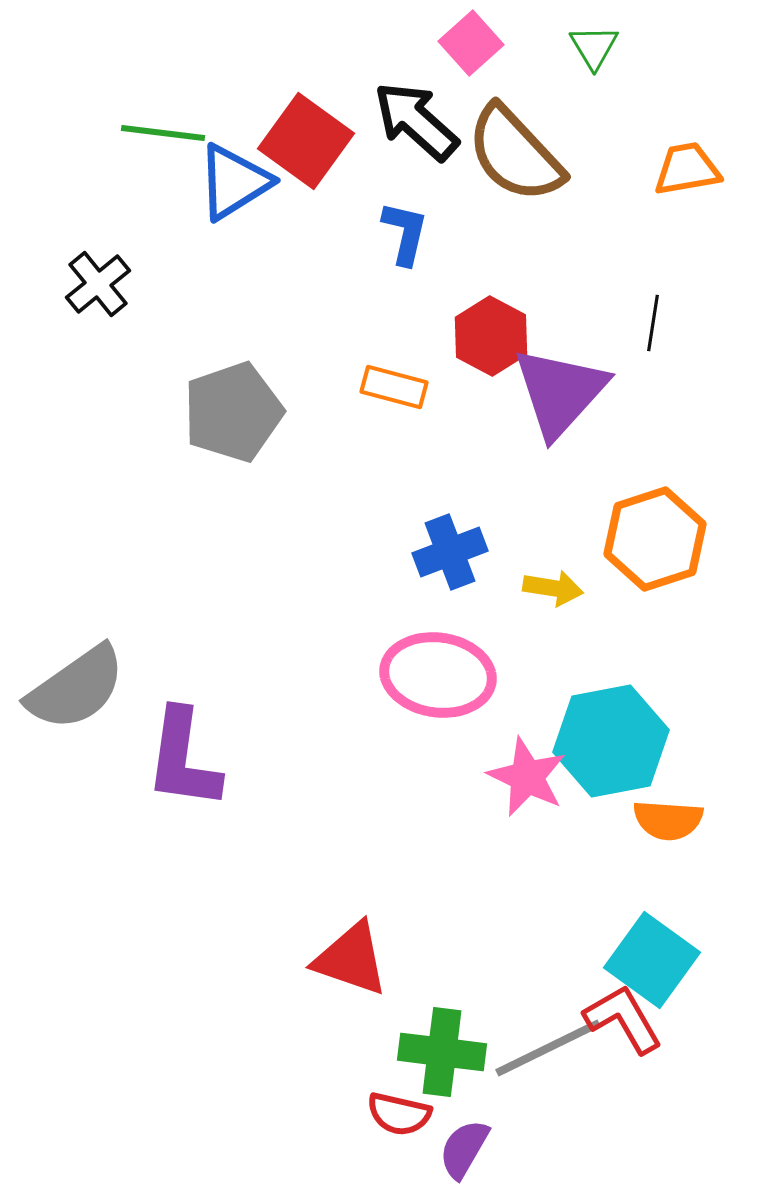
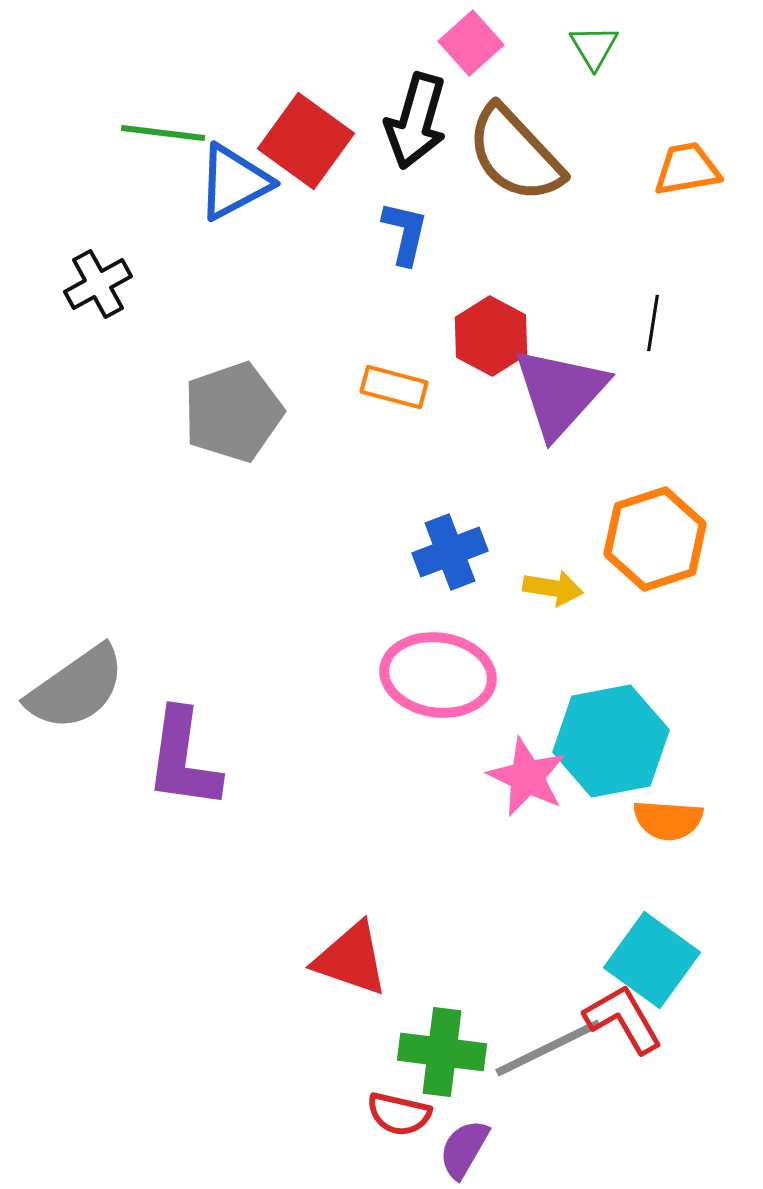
black arrow: rotated 116 degrees counterclockwise
blue triangle: rotated 4 degrees clockwise
black cross: rotated 10 degrees clockwise
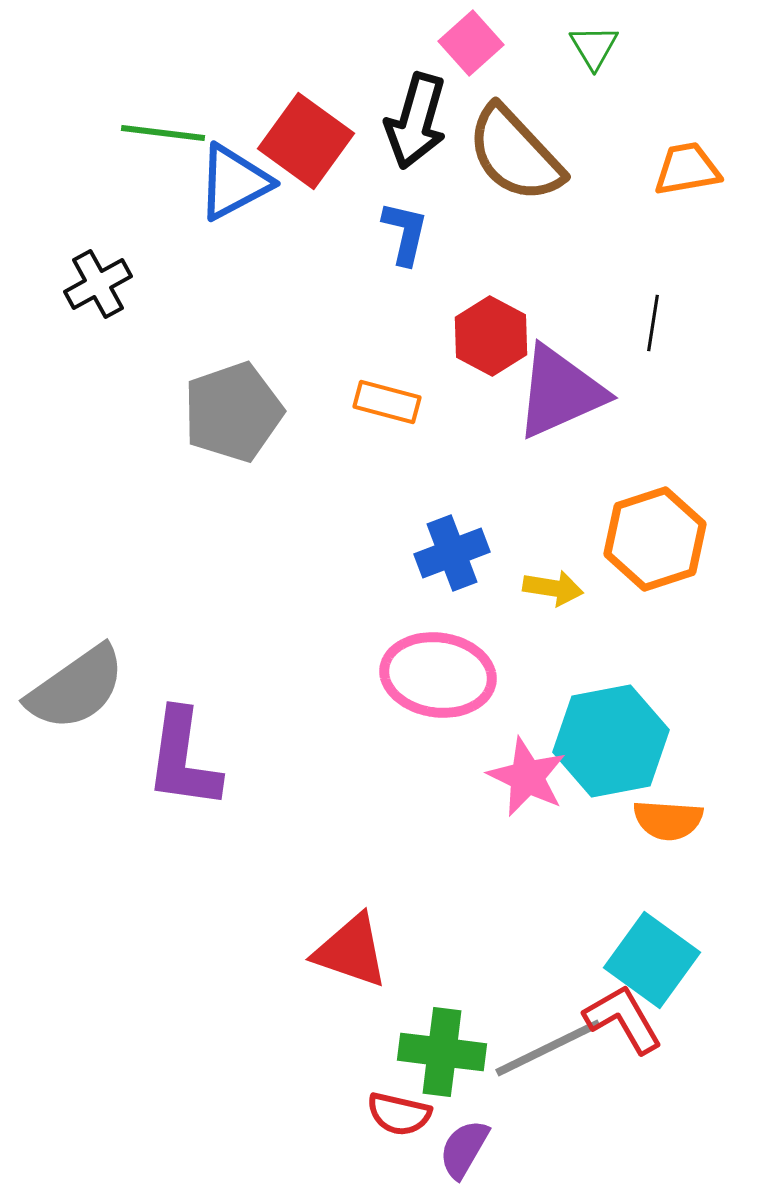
orange rectangle: moved 7 px left, 15 px down
purple triangle: rotated 24 degrees clockwise
blue cross: moved 2 px right, 1 px down
red triangle: moved 8 px up
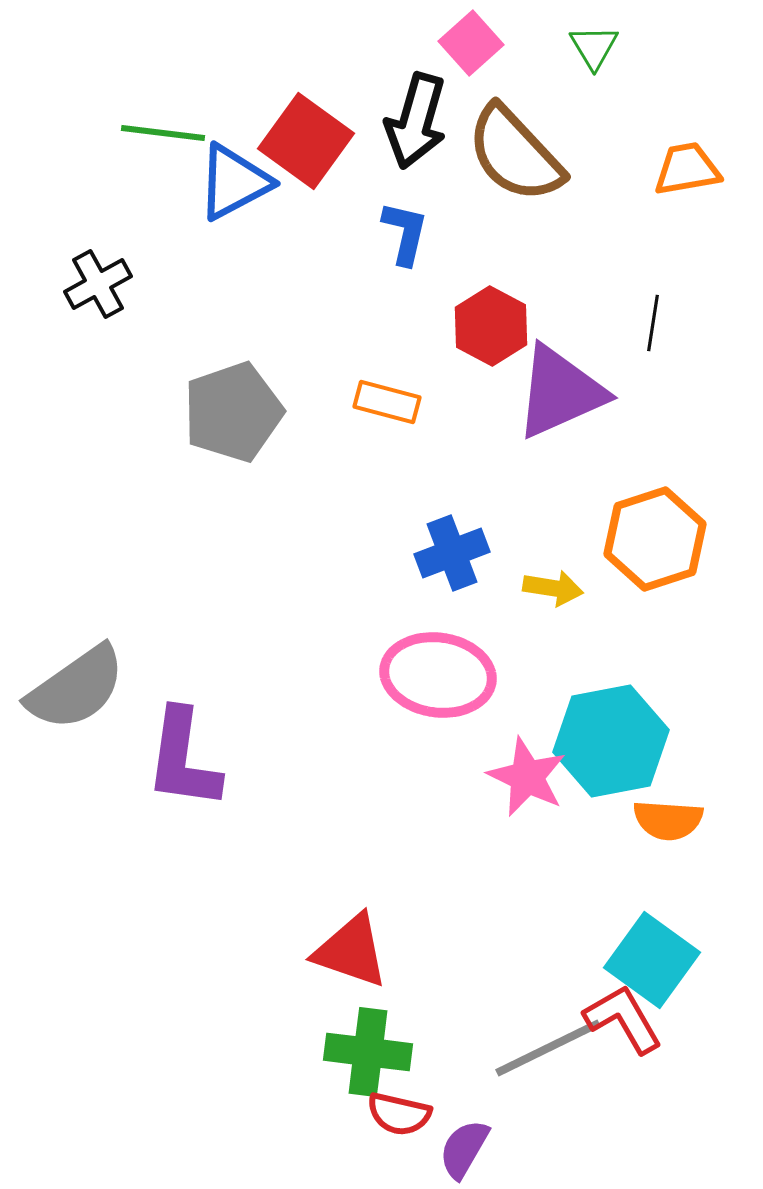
red hexagon: moved 10 px up
green cross: moved 74 px left
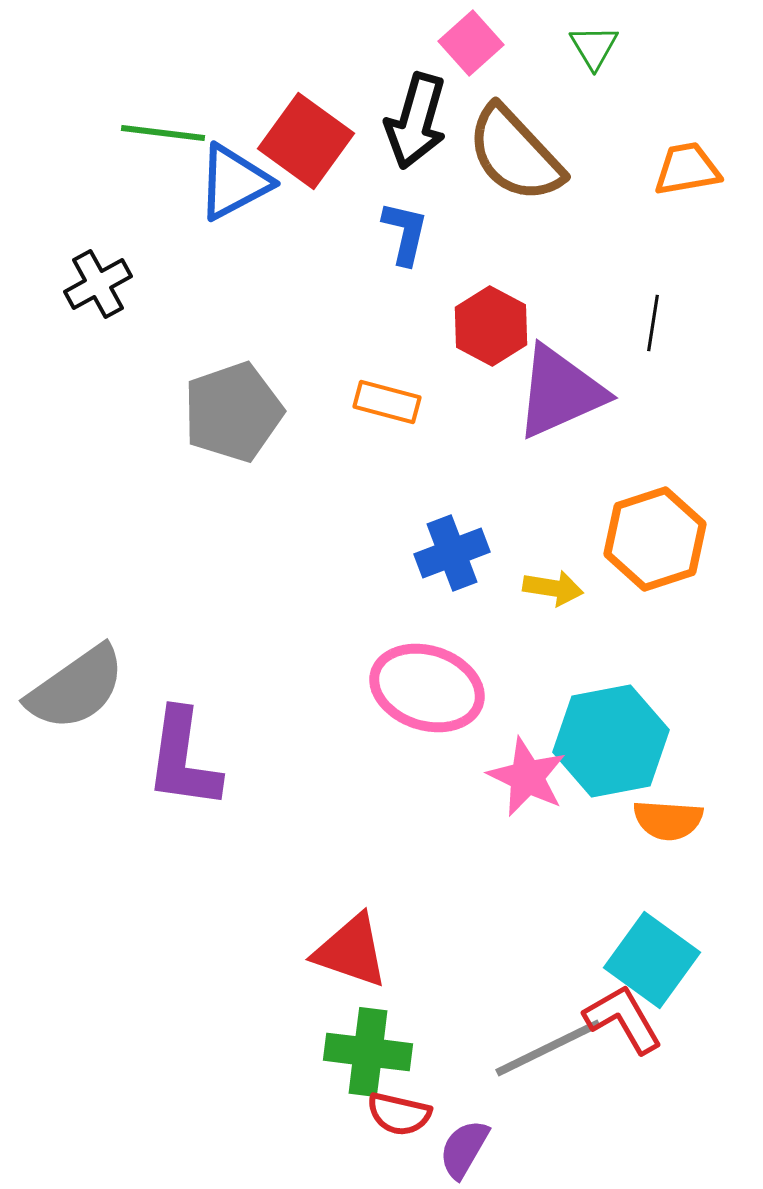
pink ellipse: moved 11 px left, 13 px down; rotated 10 degrees clockwise
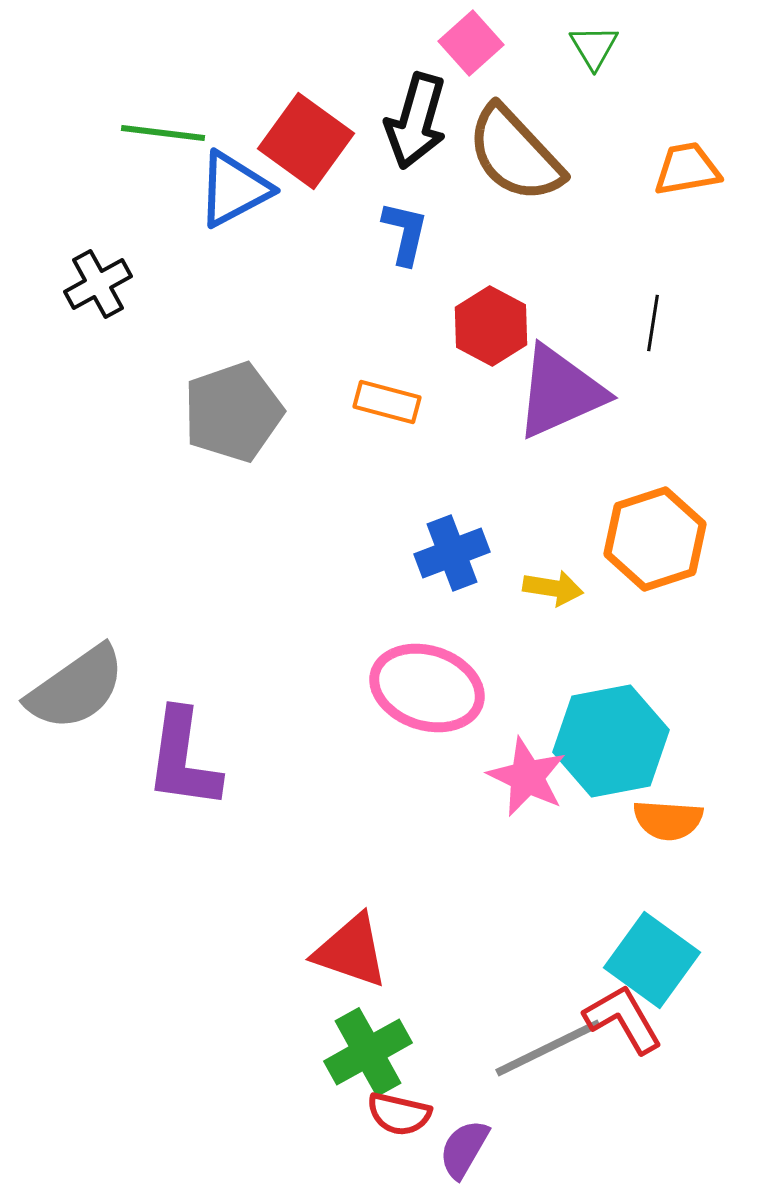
blue triangle: moved 7 px down
green cross: rotated 36 degrees counterclockwise
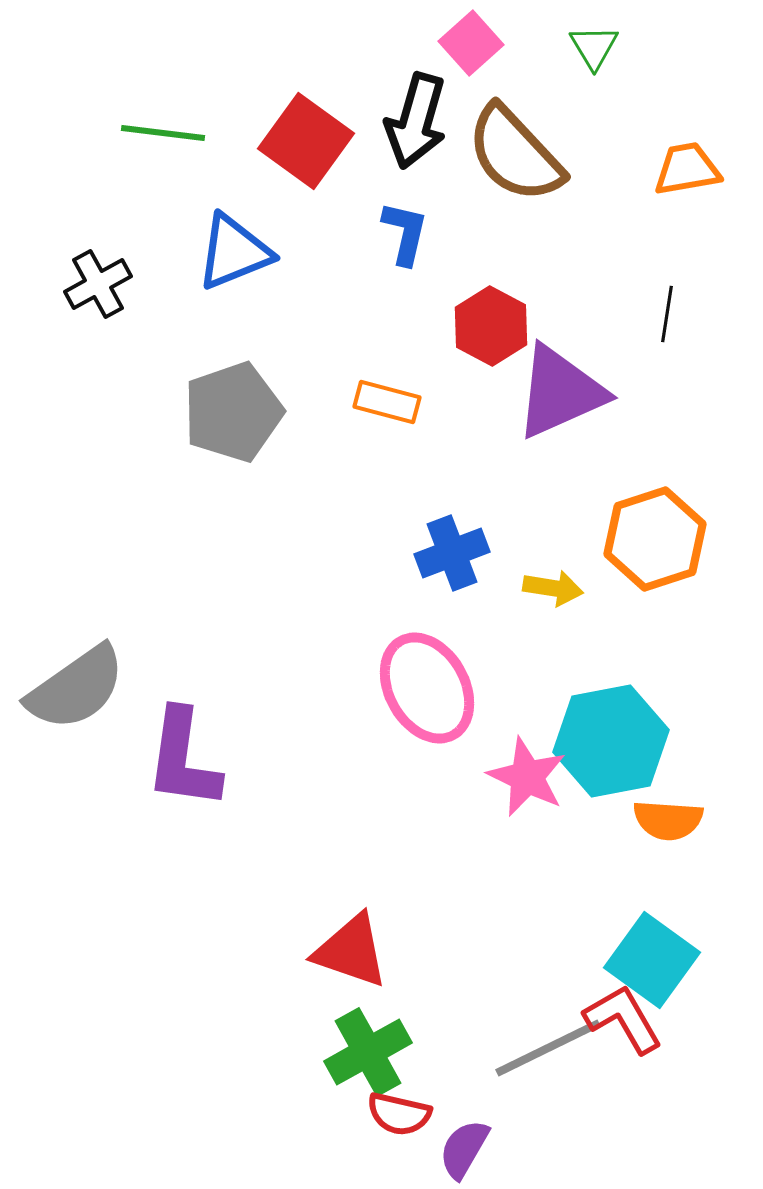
blue triangle: moved 63 px down; rotated 6 degrees clockwise
black line: moved 14 px right, 9 px up
pink ellipse: rotated 43 degrees clockwise
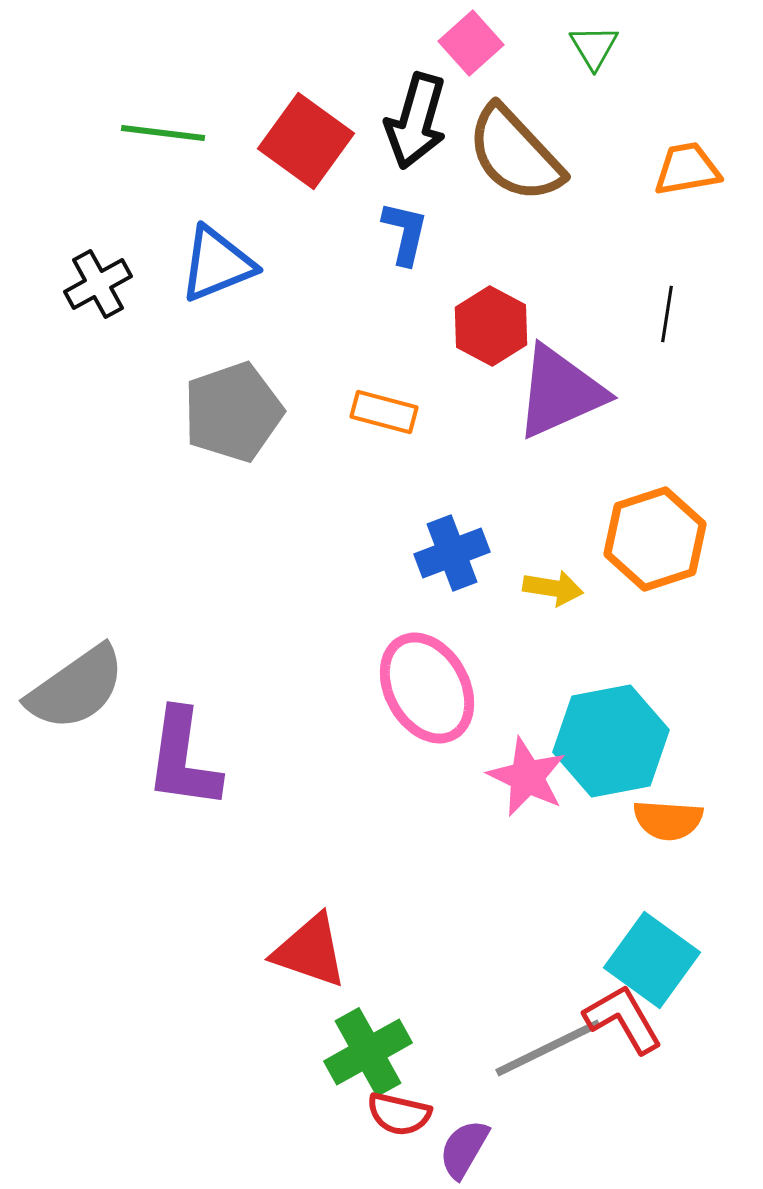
blue triangle: moved 17 px left, 12 px down
orange rectangle: moved 3 px left, 10 px down
red triangle: moved 41 px left
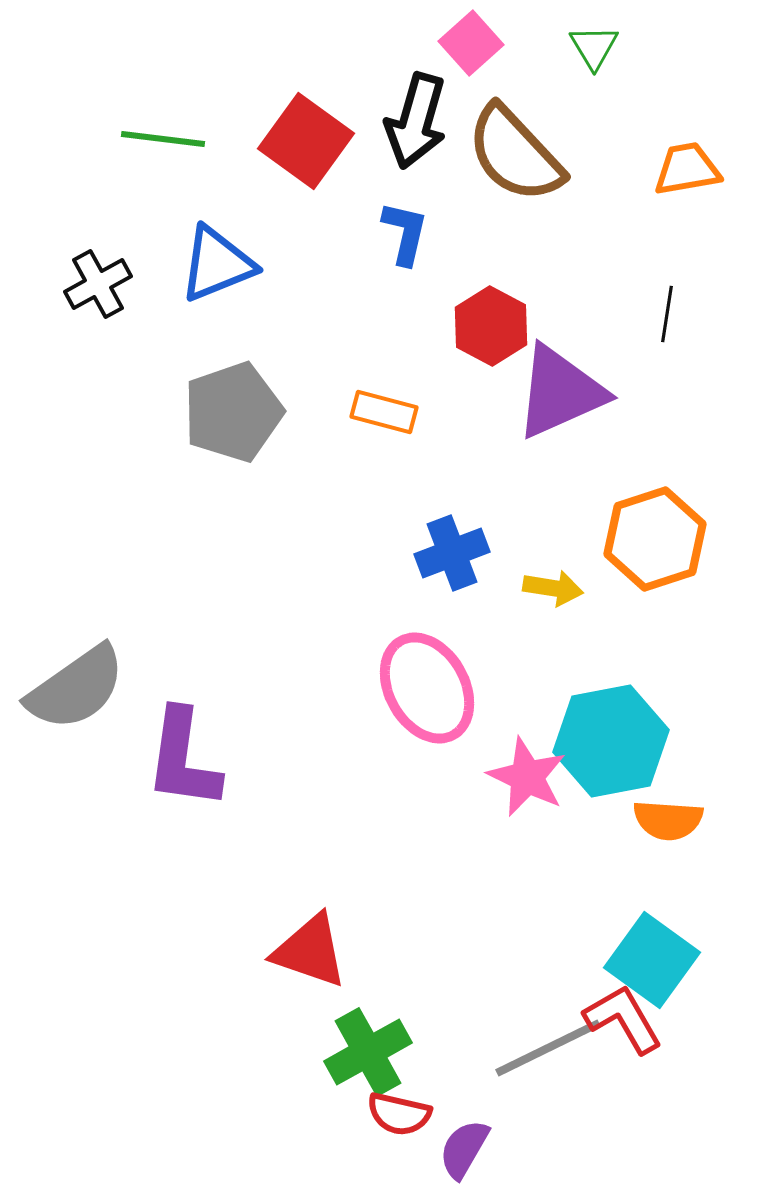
green line: moved 6 px down
